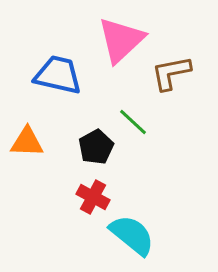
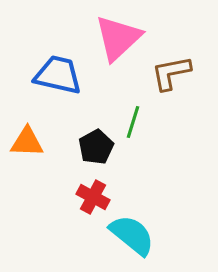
pink triangle: moved 3 px left, 2 px up
green line: rotated 64 degrees clockwise
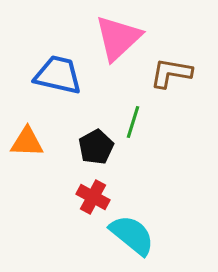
brown L-shape: rotated 21 degrees clockwise
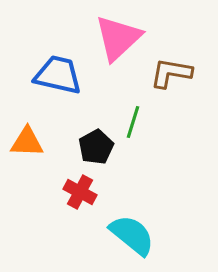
red cross: moved 13 px left, 5 px up
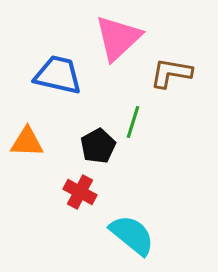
black pentagon: moved 2 px right, 1 px up
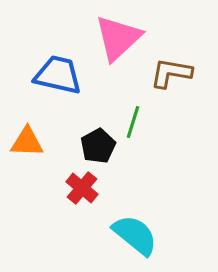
red cross: moved 2 px right, 4 px up; rotated 12 degrees clockwise
cyan semicircle: moved 3 px right
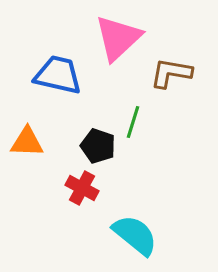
black pentagon: rotated 24 degrees counterclockwise
red cross: rotated 12 degrees counterclockwise
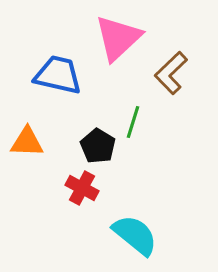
brown L-shape: rotated 54 degrees counterclockwise
black pentagon: rotated 12 degrees clockwise
